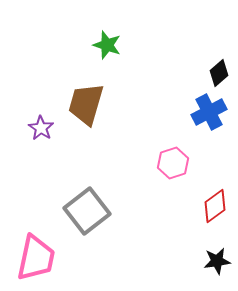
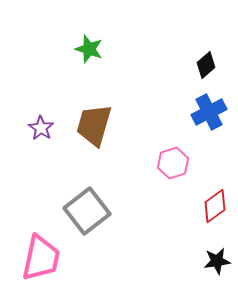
green star: moved 18 px left, 4 px down
black diamond: moved 13 px left, 8 px up
brown trapezoid: moved 8 px right, 21 px down
pink trapezoid: moved 5 px right
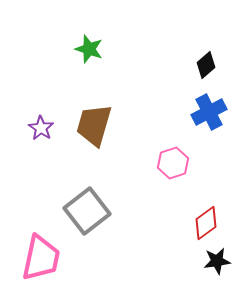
red diamond: moved 9 px left, 17 px down
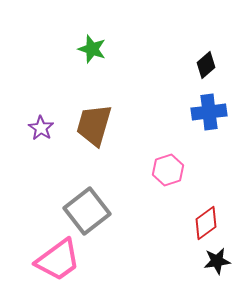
green star: moved 3 px right
blue cross: rotated 20 degrees clockwise
pink hexagon: moved 5 px left, 7 px down
pink trapezoid: moved 17 px right, 2 px down; rotated 42 degrees clockwise
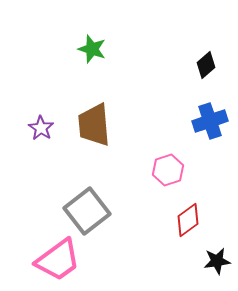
blue cross: moved 1 px right, 9 px down; rotated 12 degrees counterclockwise
brown trapezoid: rotated 21 degrees counterclockwise
red diamond: moved 18 px left, 3 px up
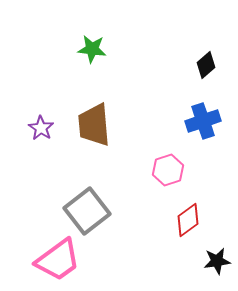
green star: rotated 12 degrees counterclockwise
blue cross: moved 7 px left
